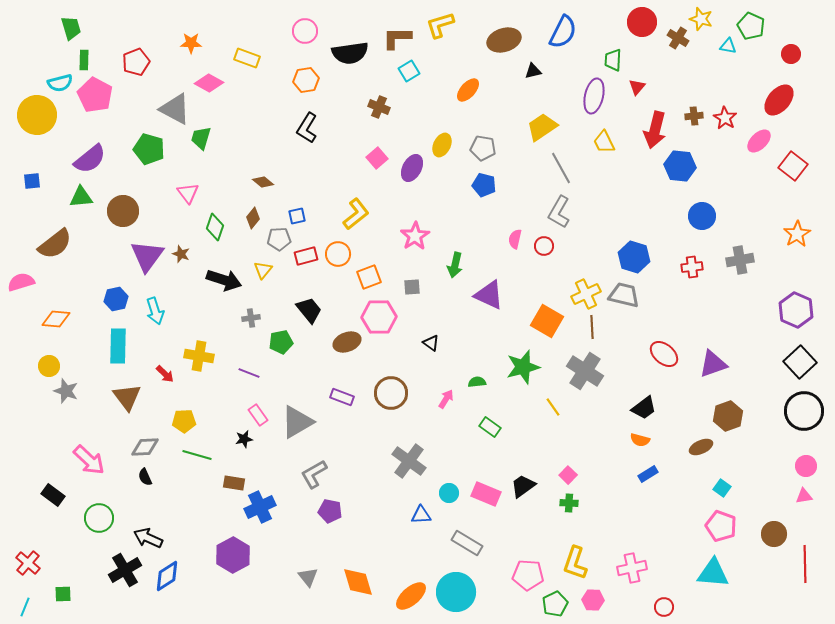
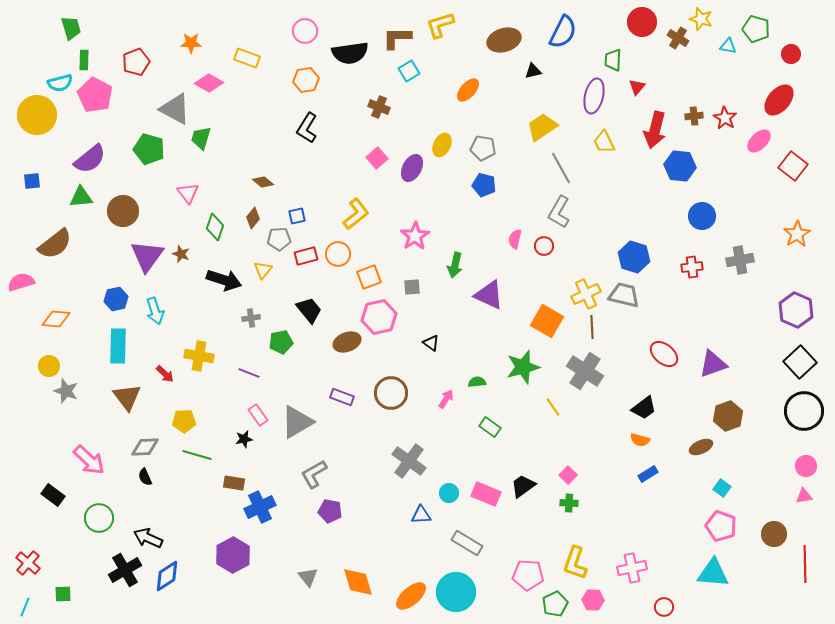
green pentagon at (751, 26): moved 5 px right, 3 px down; rotated 8 degrees counterclockwise
pink hexagon at (379, 317): rotated 12 degrees counterclockwise
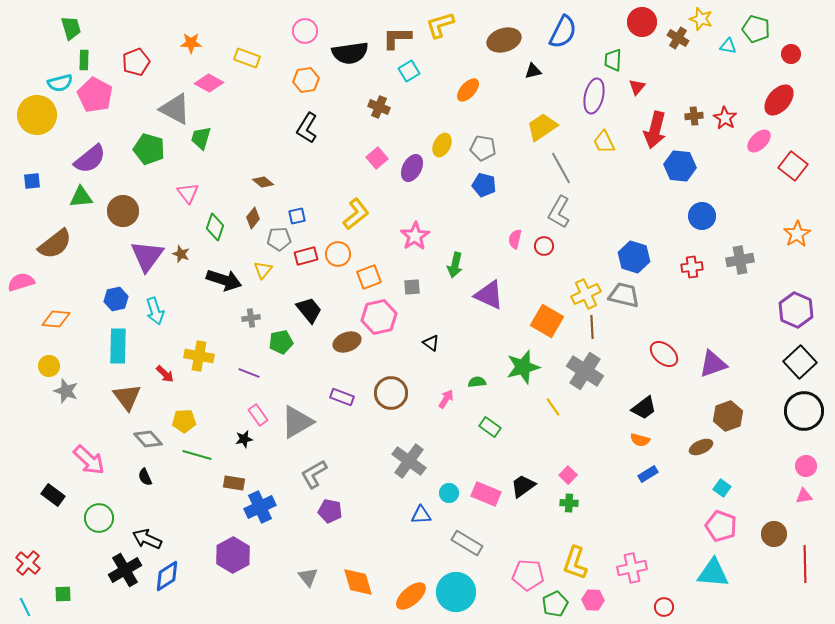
gray diamond at (145, 447): moved 3 px right, 8 px up; rotated 52 degrees clockwise
black arrow at (148, 538): moved 1 px left, 1 px down
cyan line at (25, 607): rotated 48 degrees counterclockwise
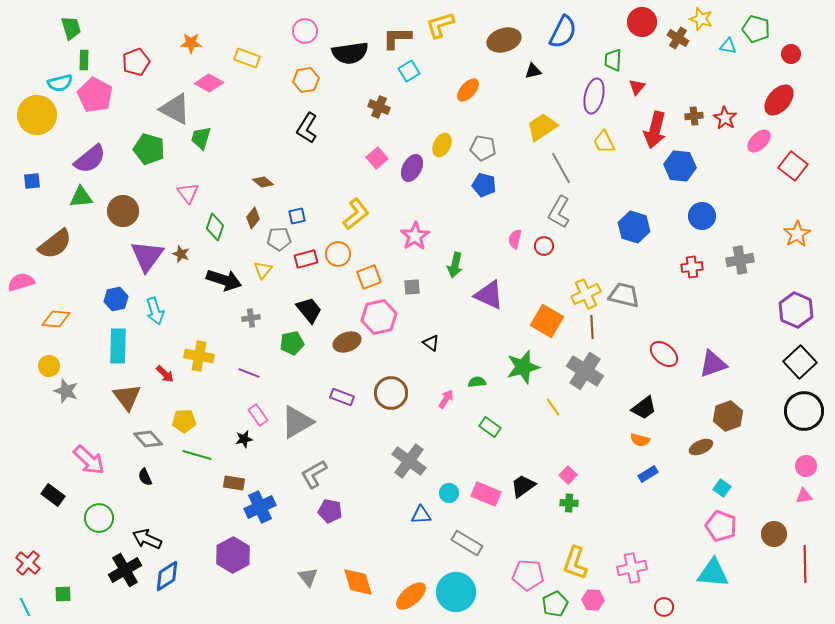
red rectangle at (306, 256): moved 3 px down
blue hexagon at (634, 257): moved 30 px up
green pentagon at (281, 342): moved 11 px right, 1 px down
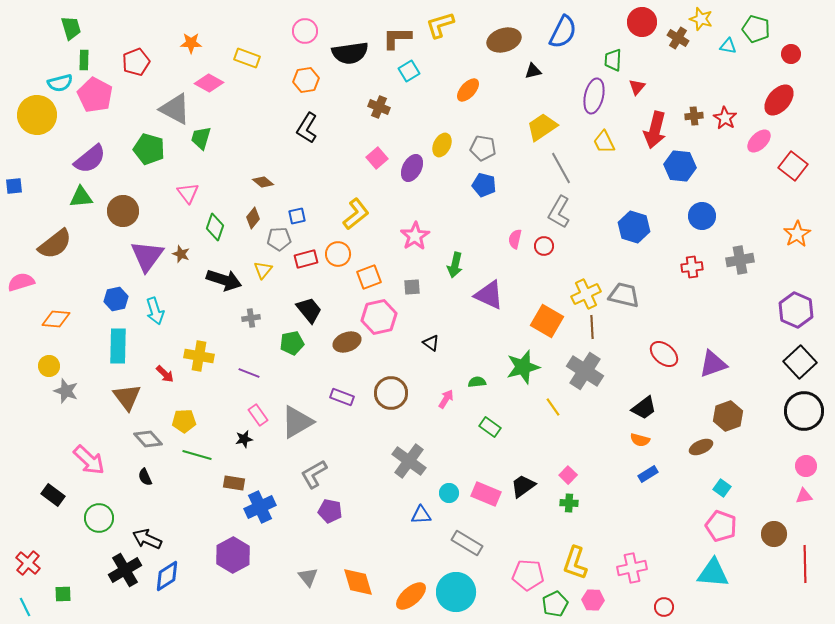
blue square at (32, 181): moved 18 px left, 5 px down
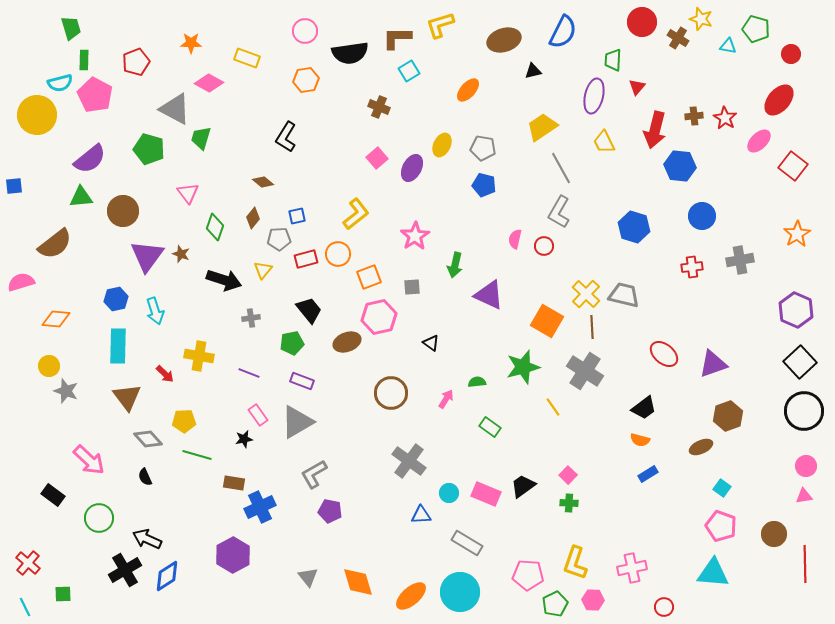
black L-shape at (307, 128): moved 21 px left, 9 px down
yellow cross at (586, 294): rotated 20 degrees counterclockwise
purple rectangle at (342, 397): moved 40 px left, 16 px up
cyan circle at (456, 592): moved 4 px right
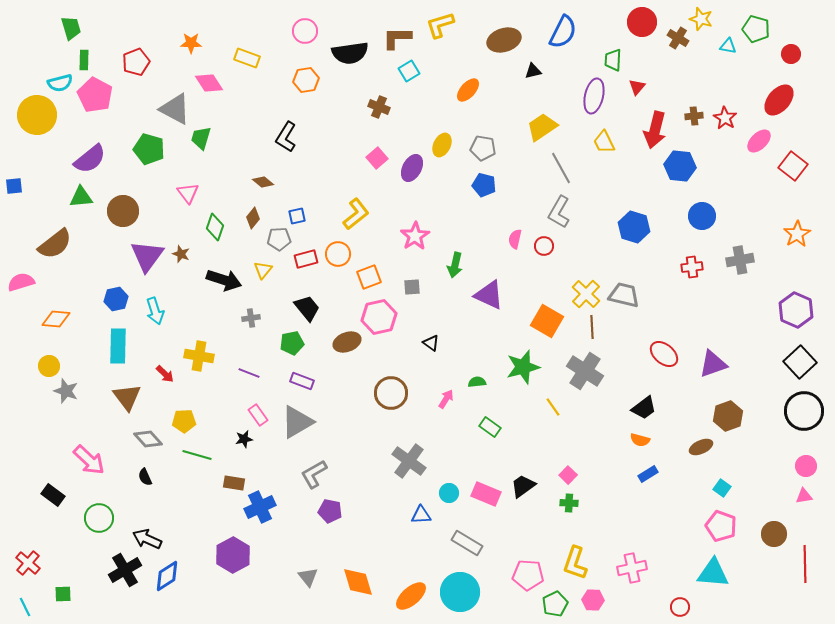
pink diamond at (209, 83): rotated 28 degrees clockwise
black trapezoid at (309, 310): moved 2 px left, 2 px up
red circle at (664, 607): moved 16 px right
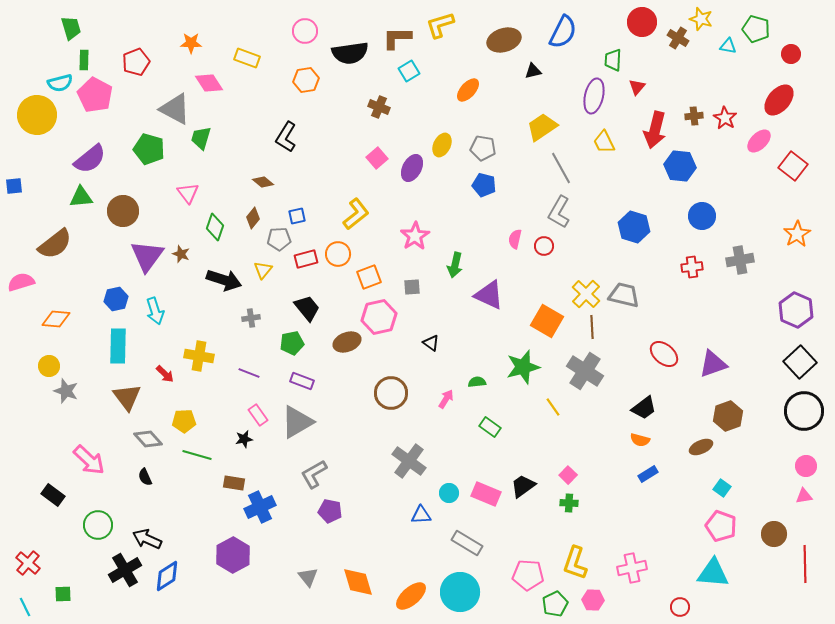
green circle at (99, 518): moved 1 px left, 7 px down
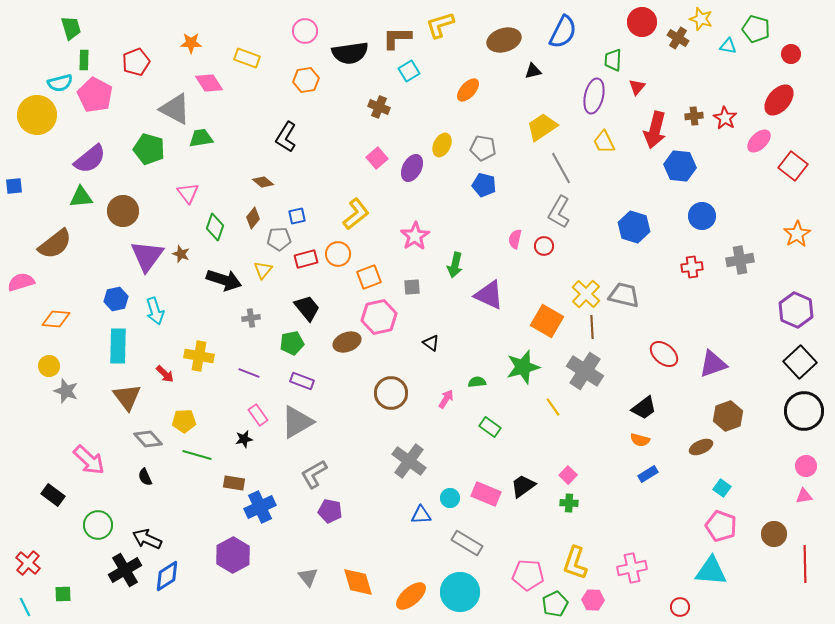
green trapezoid at (201, 138): rotated 65 degrees clockwise
cyan circle at (449, 493): moved 1 px right, 5 px down
cyan triangle at (713, 573): moved 2 px left, 2 px up
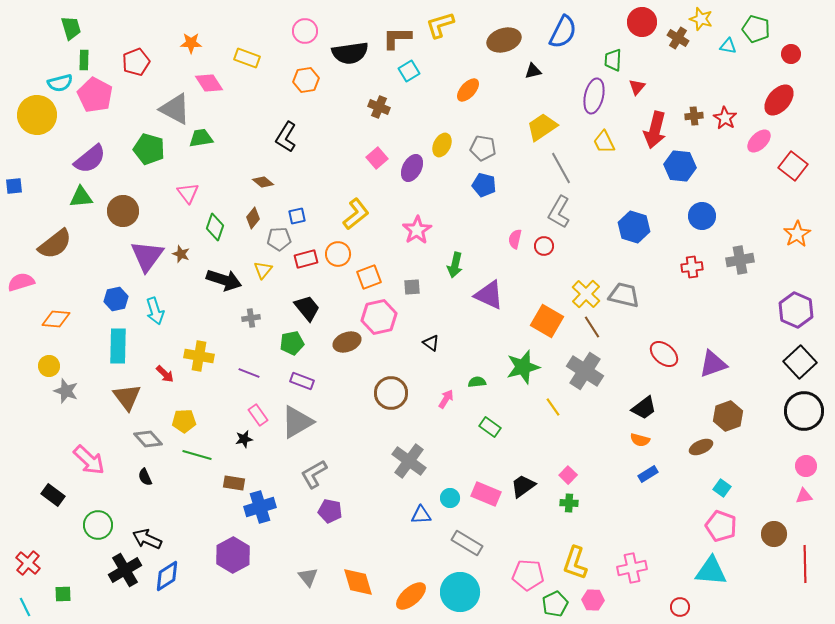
pink star at (415, 236): moved 2 px right, 6 px up
brown line at (592, 327): rotated 30 degrees counterclockwise
blue cross at (260, 507): rotated 8 degrees clockwise
